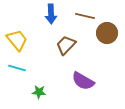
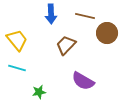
green star: rotated 16 degrees counterclockwise
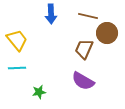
brown line: moved 3 px right
brown trapezoid: moved 18 px right, 4 px down; rotated 20 degrees counterclockwise
cyan line: rotated 18 degrees counterclockwise
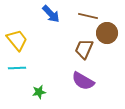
blue arrow: rotated 42 degrees counterclockwise
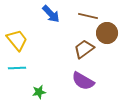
brown trapezoid: rotated 30 degrees clockwise
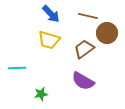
yellow trapezoid: moved 32 px right; rotated 145 degrees clockwise
green star: moved 2 px right, 2 px down
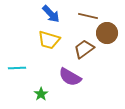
purple semicircle: moved 13 px left, 4 px up
green star: rotated 24 degrees counterclockwise
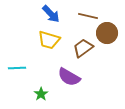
brown trapezoid: moved 1 px left, 1 px up
purple semicircle: moved 1 px left
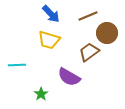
brown line: rotated 36 degrees counterclockwise
brown trapezoid: moved 6 px right, 4 px down
cyan line: moved 3 px up
